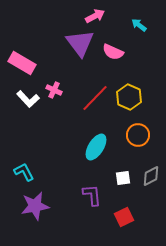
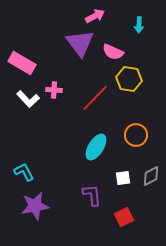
cyan arrow: rotated 126 degrees counterclockwise
pink cross: rotated 21 degrees counterclockwise
yellow hexagon: moved 18 px up; rotated 15 degrees counterclockwise
orange circle: moved 2 px left
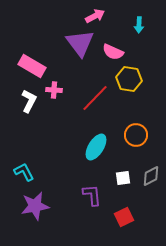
pink rectangle: moved 10 px right, 3 px down
white L-shape: moved 1 px right, 2 px down; rotated 110 degrees counterclockwise
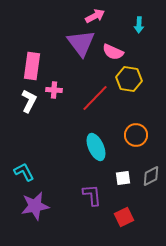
purple triangle: moved 1 px right
pink rectangle: rotated 68 degrees clockwise
cyan ellipse: rotated 56 degrees counterclockwise
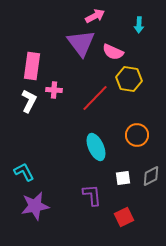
orange circle: moved 1 px right
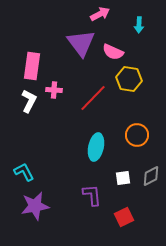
pink arrow: moved 5 px right, 2 px up
red line: moved 2 px left
cyan ellipse: rotated 36 degrees clockwise
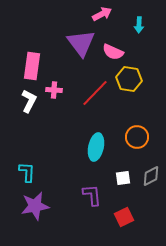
pink arrow: moved 2 px right
red line: moved 2 px right, 5 px up
orange circle: moved 2 px down
cyan L-shape: moved 3 px right; rotated 30 degrees clockwise
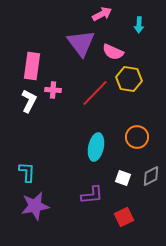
pink cross: moved 1 px left
white square: rotated 28 degrees clockwise
purple L-shape: rotated 90 degrees clockwise
